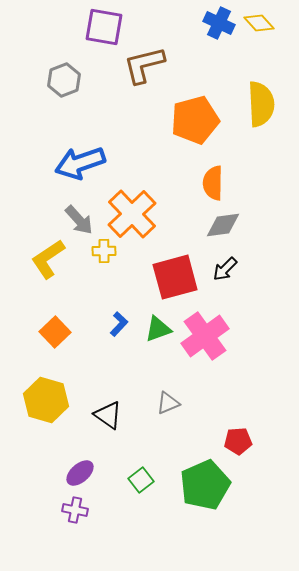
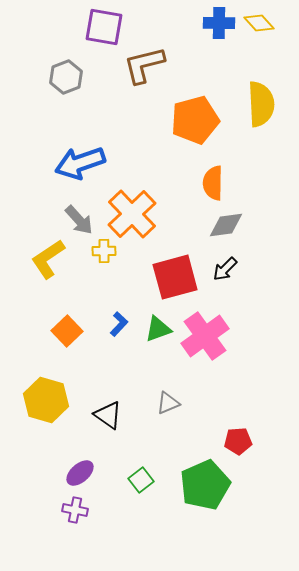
blue cross: rotated 24 degrees counterclockwise
gray hexagon: moved 2 px right, 3 px up
gray diamond: moved 3 px right
orange square: moved 12 px right, 1 px up
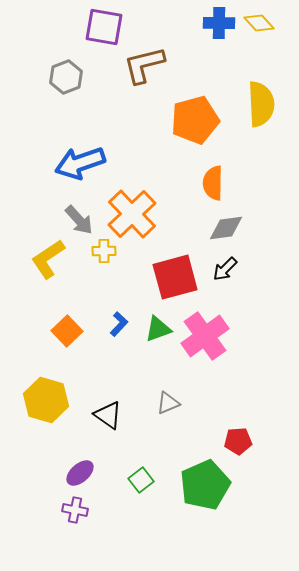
gray diamond: moved 3 px down
